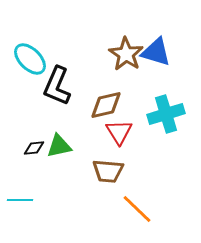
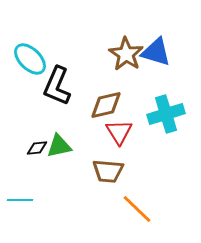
black diamond: moved 3 px right
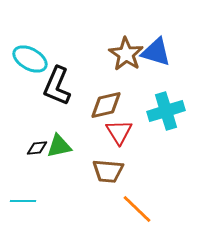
cyan ellipse: rotated 16 degrees counterclockwise
cyan cross: moved 3 px up
cyan line: moved 3 px right, 1 px down
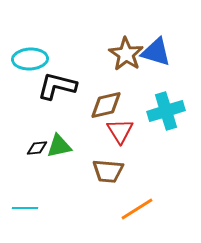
cyan ellipse: rotated 32 degrees counterclockwise
black L-shape: rotated 81 degrees clockwise
red triangle: moved 1 px right, 1 px up
cyan line: moved 2 px right, 7 px down
orange line: rotated 76 degrees counterclockwise
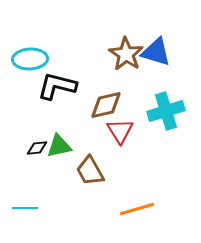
brown trapezoid: moved 18 px left; rotated 56 degrees clockwise
orange line: rotated 16 degrees clockwise
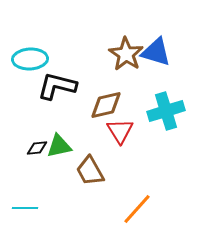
orange line: rotated 32 degrees counterclockwise
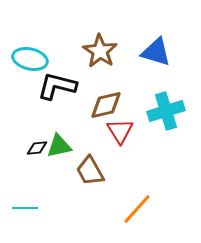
brown star: moved 26 px left, 3 px up
cyan ellipse: rotated 16 degrees clockwise
